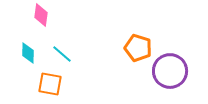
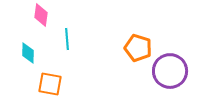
cyan line: moved 5 px right, 15 px up; rotated 45 degrees clockwise
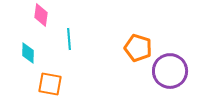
cyan line: moved 2 px right
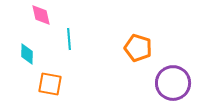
pink diamond: rotated 20 degrees counterclockwise
cyan diamond: moved 1 px left, 1 px down
purple circle: moved 3 px right, 12 px down
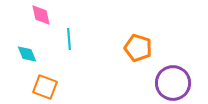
cyan diamond: rotated 25 degrees counterclockwise
orange square: moved 5 px left, 3 px down; rotated 10 degrees clockwise
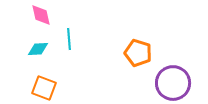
orange pentagon: moved 5 px down
cyan diamond: moved 11 px right, 5 px up; rotated 70 degrees counterclockwise
orange square: moved 1 px left, 1 px down
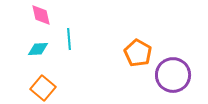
orange pentagon: rotated 12 degrees clockwise
purple circle: moved 8 px up
orange square: moved 1 px left; rotated 20 degrees clockwise
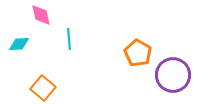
cyan diamond: moved 19 px left, 5 px up
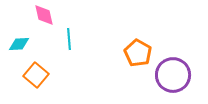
pink diamond: moved 3 px right
orange square: moved 7 px left, 13 px up
